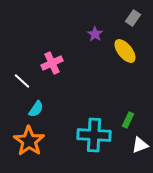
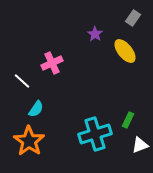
cyan cross: moved 1 px right, 1 px up; rotated 20 degrees counterclockwise
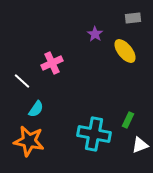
gray rectangle: rotated 49 degrees clockwise
cyan cross: moved 1 px left; rotated 28 degrees clockwise
orange star: rotated 24 degrees counterclockwise
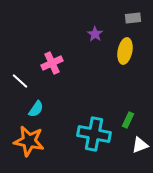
yellow ellipse: rotated 50 degrees clockwise
white line: moved 2 px left
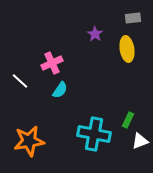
yellow ellipse: moved 2 px right, 2 px up; rotated 20 degrees counterclockwise
cyan semicircle: moved 24 px right, 19 px up
orange star: rotated 20 degrees counterclockwise
white triangle: moved 4 px up
